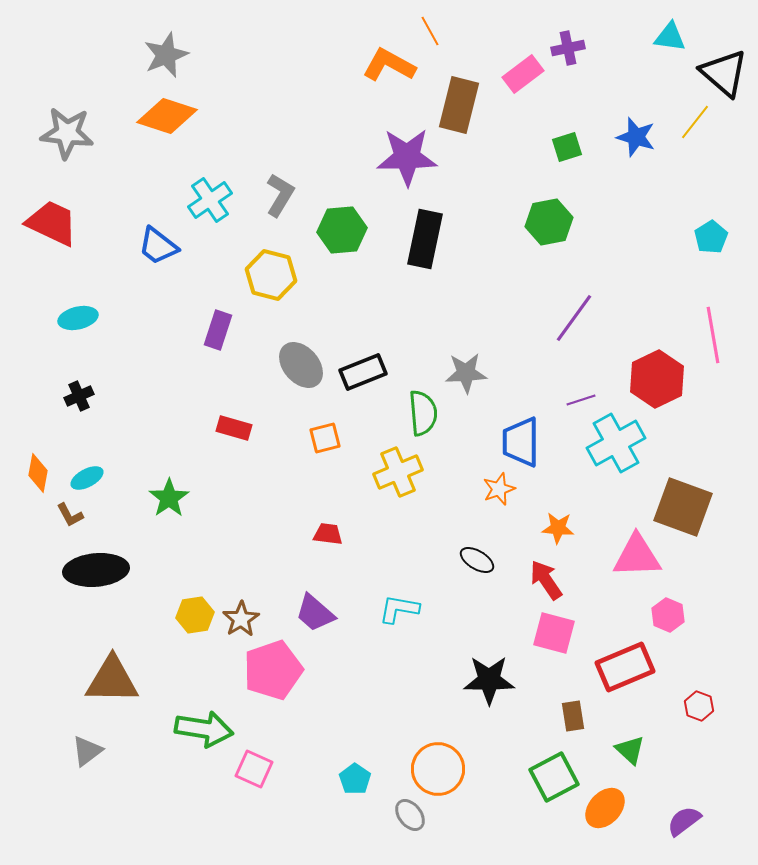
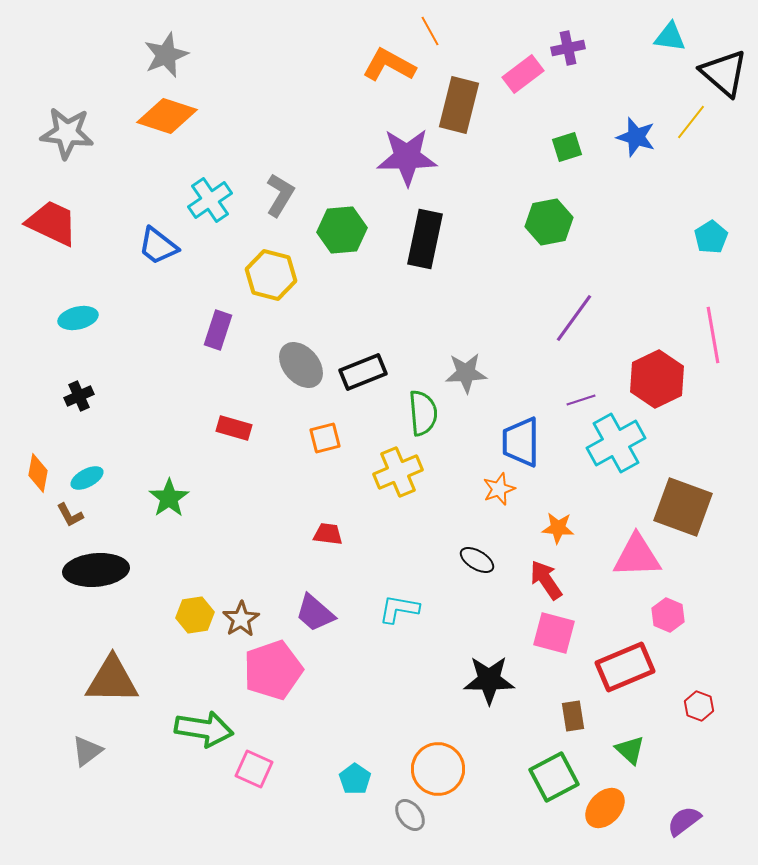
yellow line at (695, 122): moved 4 px left
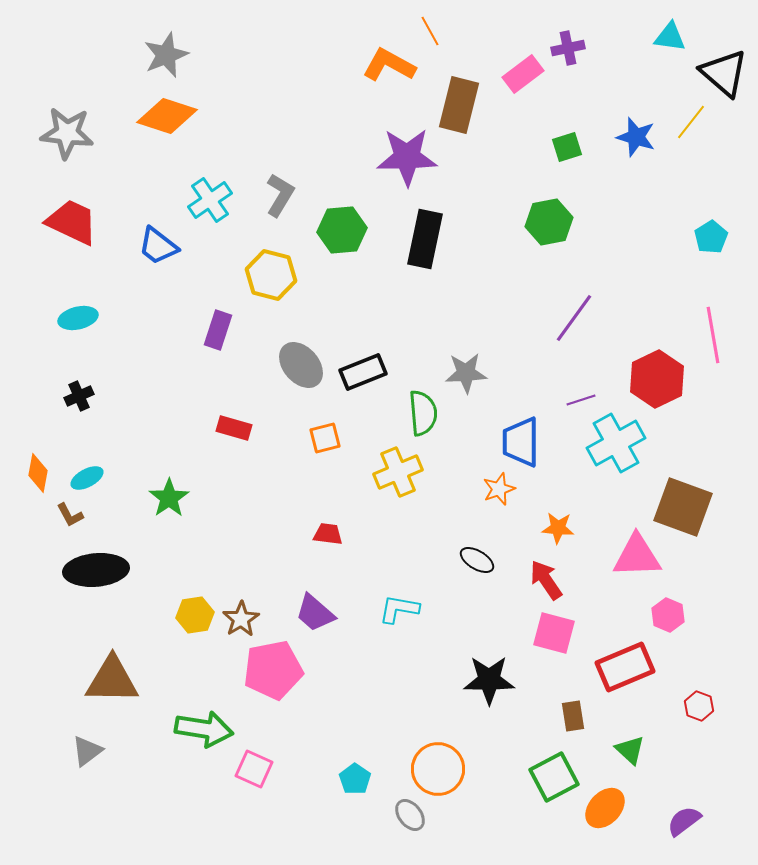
red trapezoid at (52, 223): moved 20 px right, 1 px up
pink pentagon at (273, 670): rotated 8 degrees clockwise
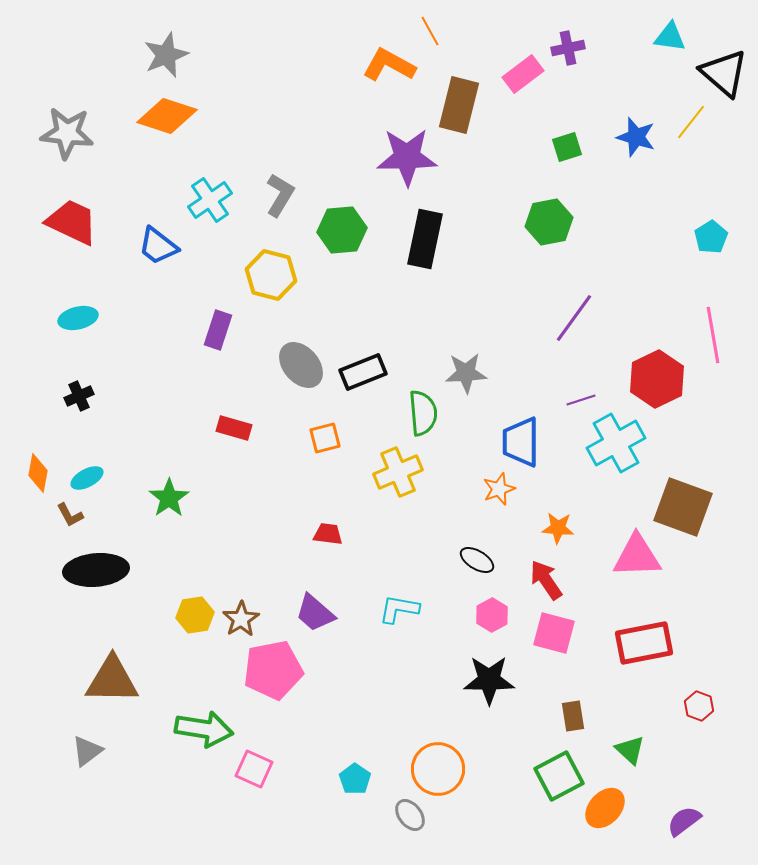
pink hexagon at (668, 615): moved 176 px left; rotated 8 degrees clockwise
red rectangle at (625, 667): moved 19 px right, 24 px up; rotated 12 degrees clockwise
green square at (554, 777): moved 5 px right, 1 px up
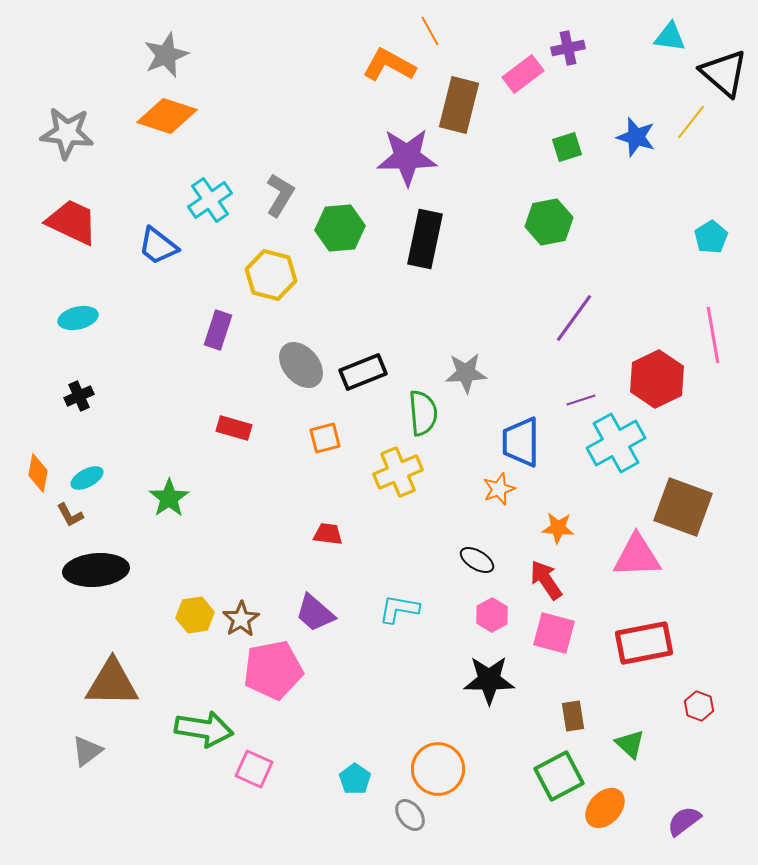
green hexagon at (342, 230): moved 2 px left, 2 px up
brown triangle at (112, 680): moved 3 px down
green triangle at (630, 750): moved 6 px up
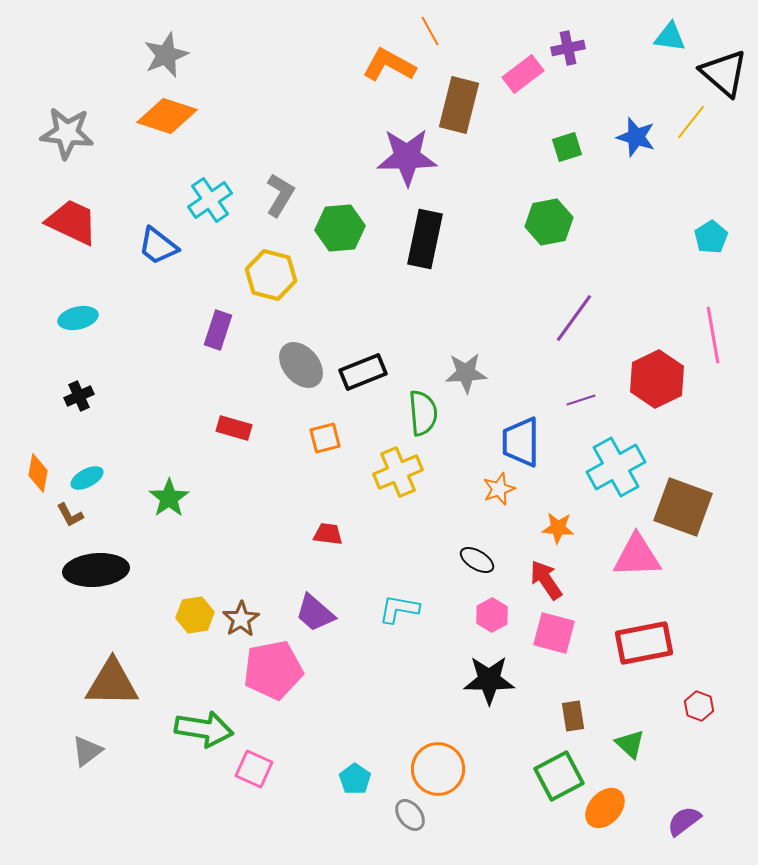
cyan cross at (616, 443): moved 24 px down
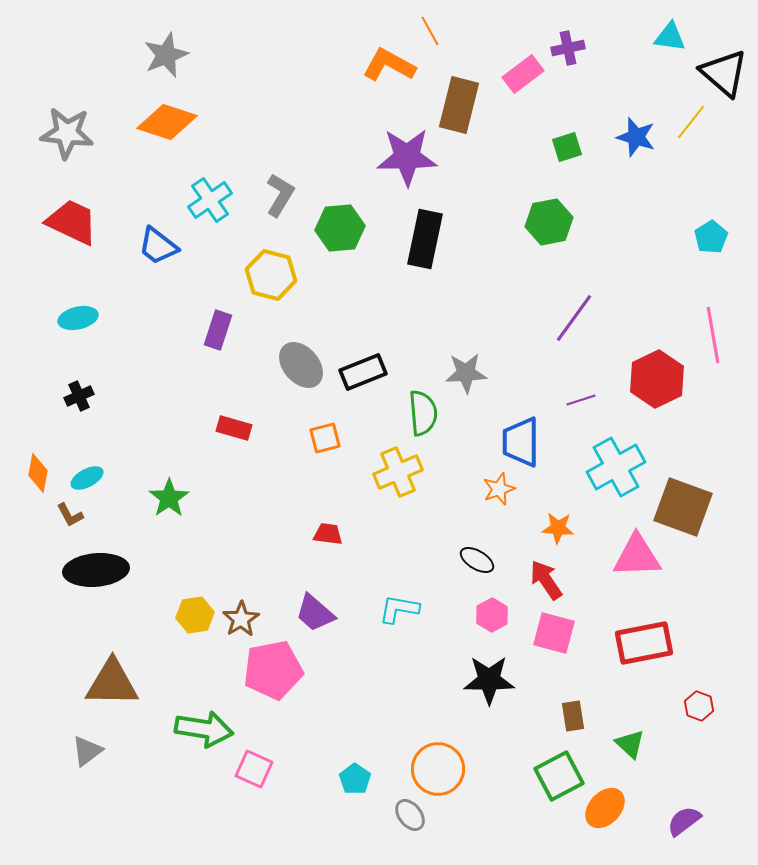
orange diamond at (167, 116): moved 6 px down
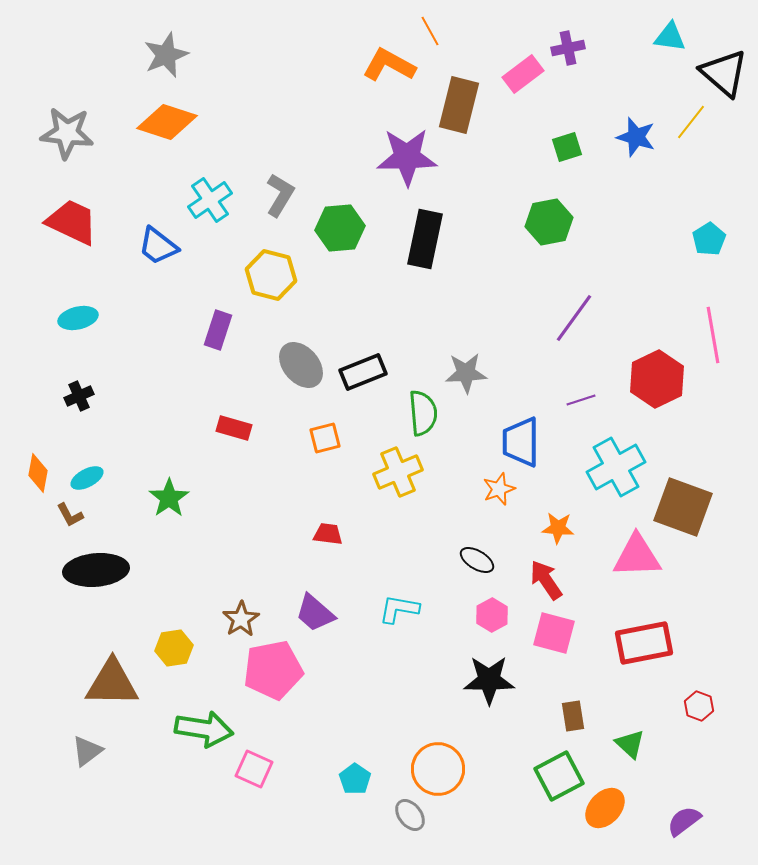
cyan pentagon at (711, 237): moved 2 px left, 2 px down
yellow hexagon at (195, 615): moved 21 px left, 33 px down
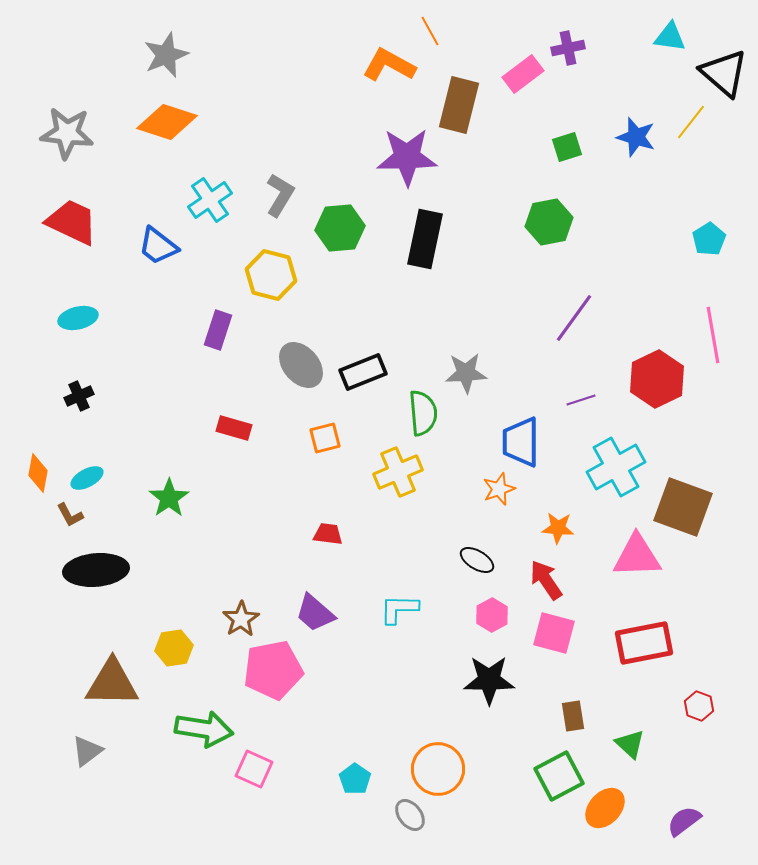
cyan L-shape at (399, 609): rotated 9 degrees counterclockwise
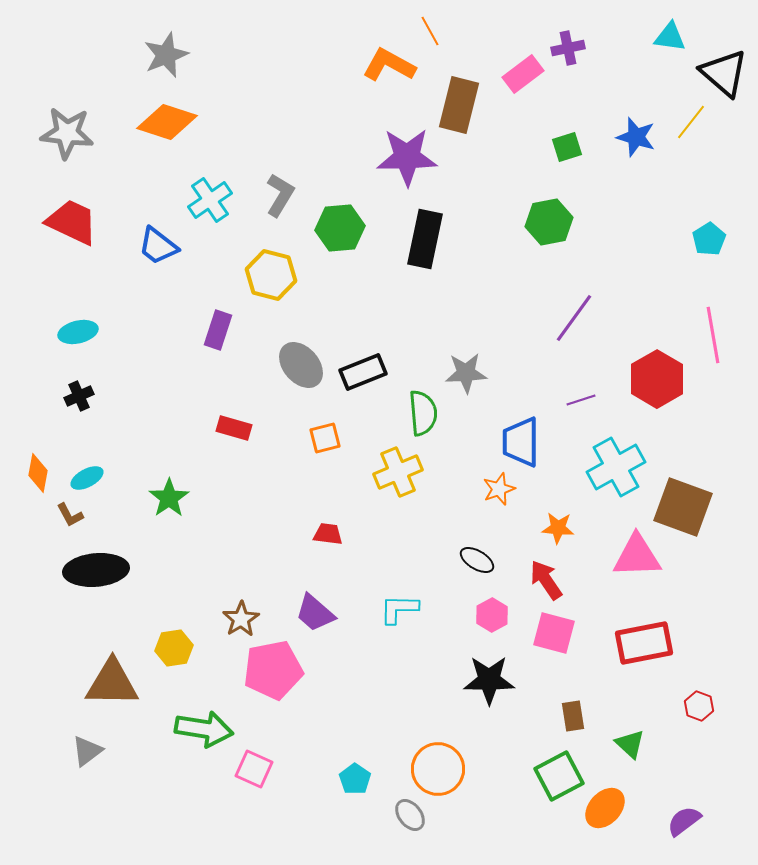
cyan ellipse at (78, 318): moved 14 px down
red hexagon at (657, 379): rotated 4 degrees counterclockwise
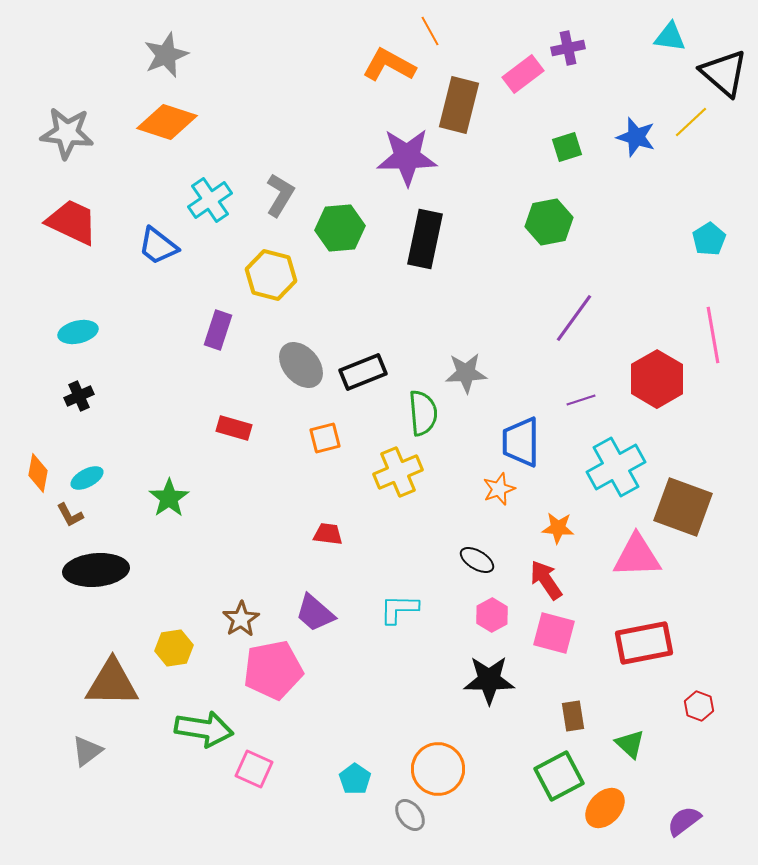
yellow line at (691, 122): rotated 9 degrees clockwise
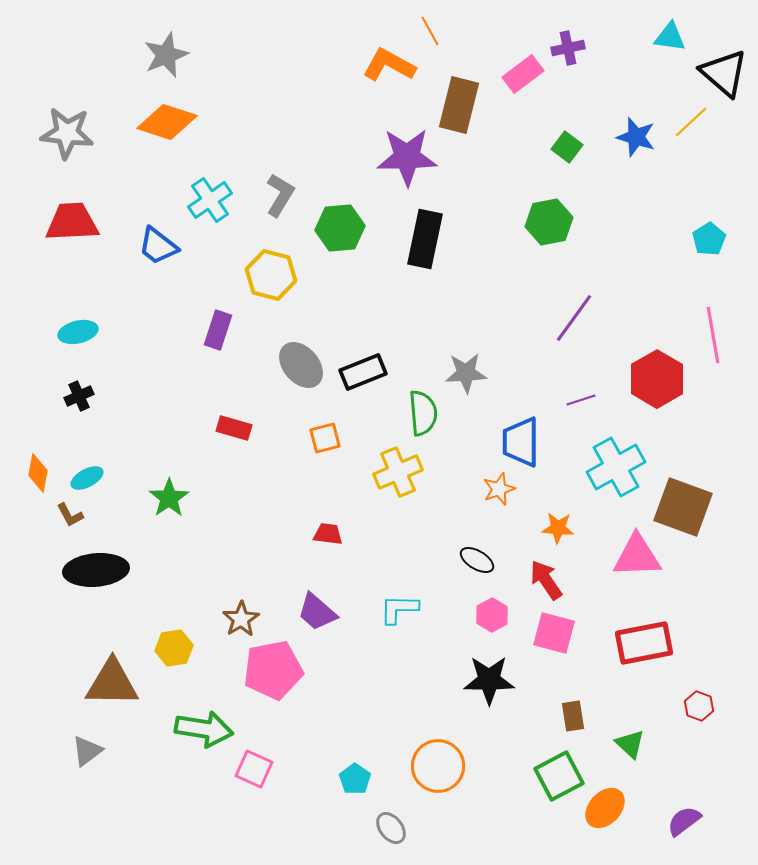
green square at (567, 147): rotated 36 degrees counterclockwise
red trapezoid at (72, 222): rotated 28 degrees counterclockwise
purple trapezoid at (315, 613): moved 2 px right, 1 px up
orange circle at (438, 769): moved 3 px up
gray ellipse at (410, 815): moved 19 px left, 13 px down
